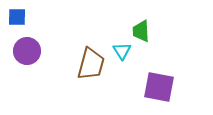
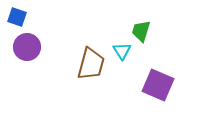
blue square: rotated 18 degrees clockwise
green trapezoid: rotated 20 degrees clockwise
purple circle: moved 4 px up
purple square: moved 1 px left, 2 px up; rotated 12 degrees clockwise
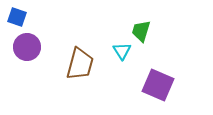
brown trapezoid: moved 11 px left
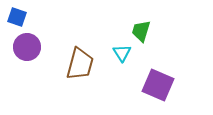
cyan triangle: moved 2 px down
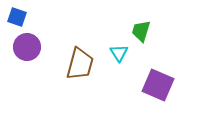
cyan triangle: moved 3 px left
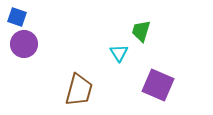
purple circle: moved 3 px left, 3 px up
brown trapezoid: moved 1 px left, 26 px down
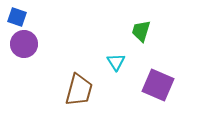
cyan triangle: moved 3 px left, 9 px down
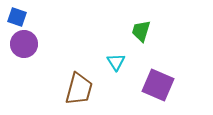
brown trapezoid: moved 1 px up
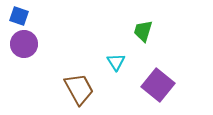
blue square: moved 2 px right, 1 px up
green trapezoid: moved 2 px right
purple square: rotated 16 degrees clockwise
brown trapezoid: rotated 44 degrees counterclockwise
